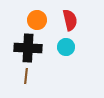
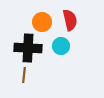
orange circle: moved 5 px right, 2 px down
cyan circle: moved 5 px left, 1 px up
brown line: moved 2 px left, 1 px up
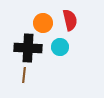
orange circle: moved 1 px right, 1 px down
cyan circle: moved 1 px left, 1 px down
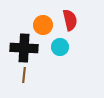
orange circle: moved 2 px down
black cross: moved 4 px left
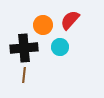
red semicircle: rotated 125 degrees counterclockwise
black cross: rotated 8 degrees counterclockwise
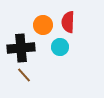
red semicircle: moved 2 px left, 2 px down; rotated 40 degrees counterclockwise
black cross: moved 3 px left
brown line: rotated 49 degrees counterclockwise
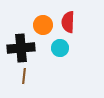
cyan circle: moved 1 px down
brown line: moved 1 px down; rotated 49 degrees clockwise
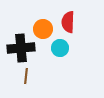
orange circle: moved 4 px down
brown line: moved 2 px right
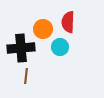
cyan circle: moved 1 px up
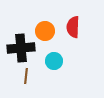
red semicircle: moved 5 px right, 5 px down
orange circle: moved 2 px right, 2 px down
cyan circle: moved 6 px left, 14 px down
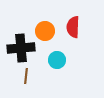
cyan circle: moved 3 px right, 1 px up
